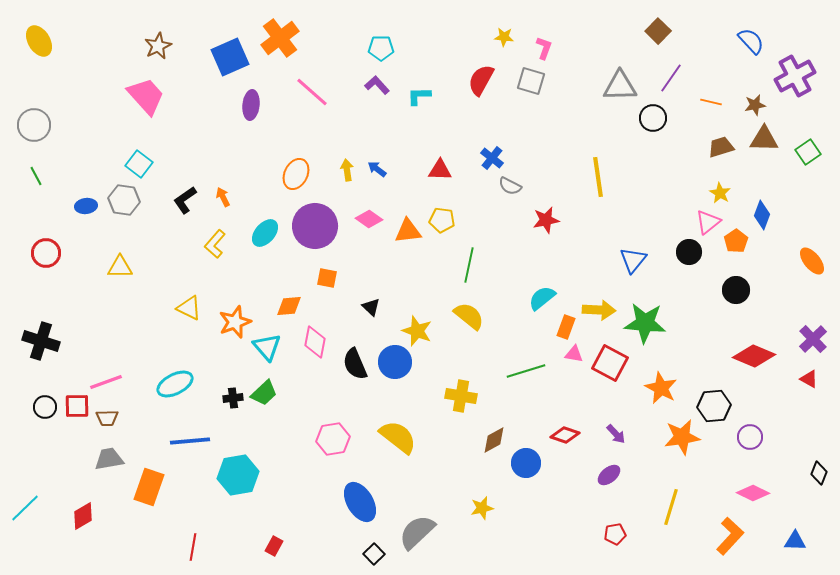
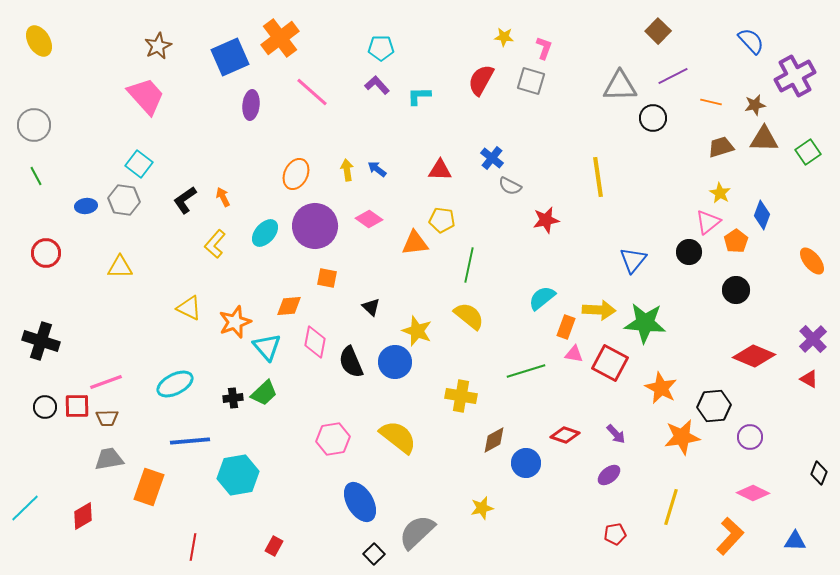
purple line at (671, 78): moved 2 px right, 2 px up; rotated 28 degrees clockwise
orange triangle at (408, 231): moved 7 px right, 12 px down
black semicircle at (355, 364): moved 4 px left, 2 px up
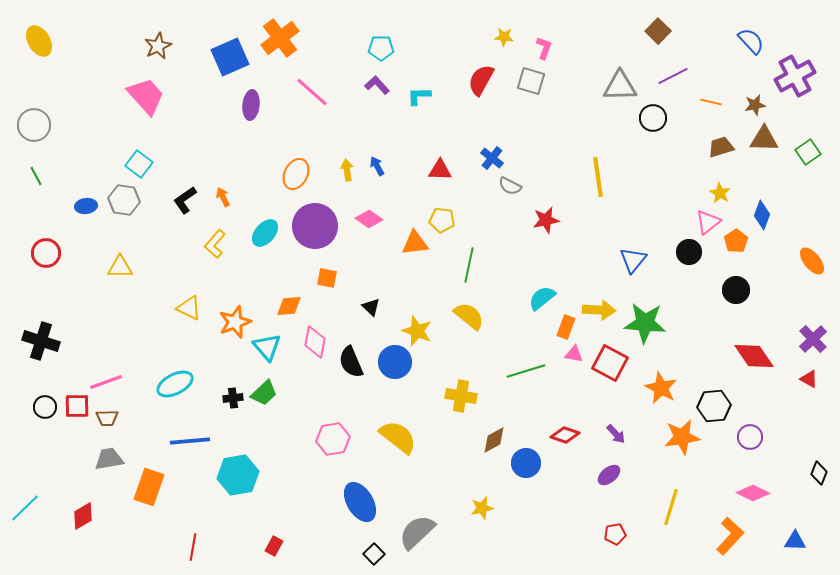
blue arrow at (377, 169): moved 3 px up; rotated 24 degrees clockwise
red diamond at (754, 356): rotated 33 degrees clockwise
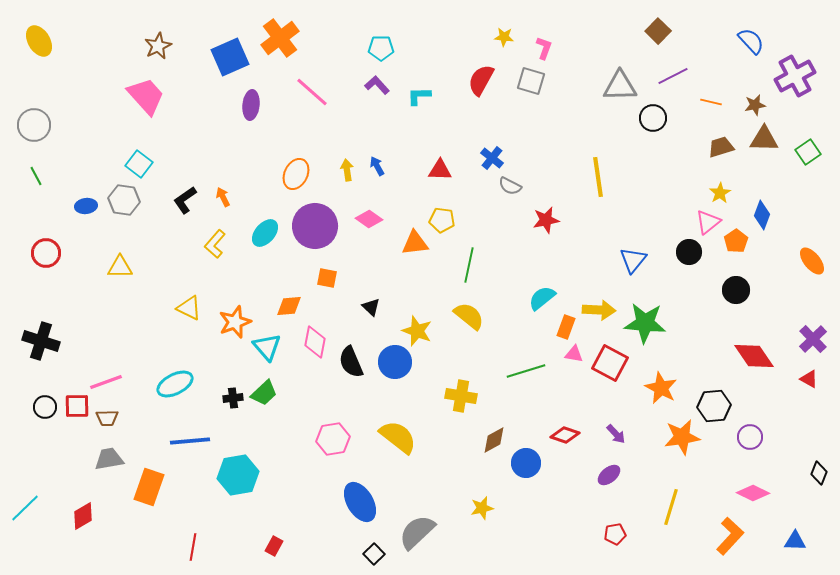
yellow star at (720, 193): rotated 10 degrees clockwise
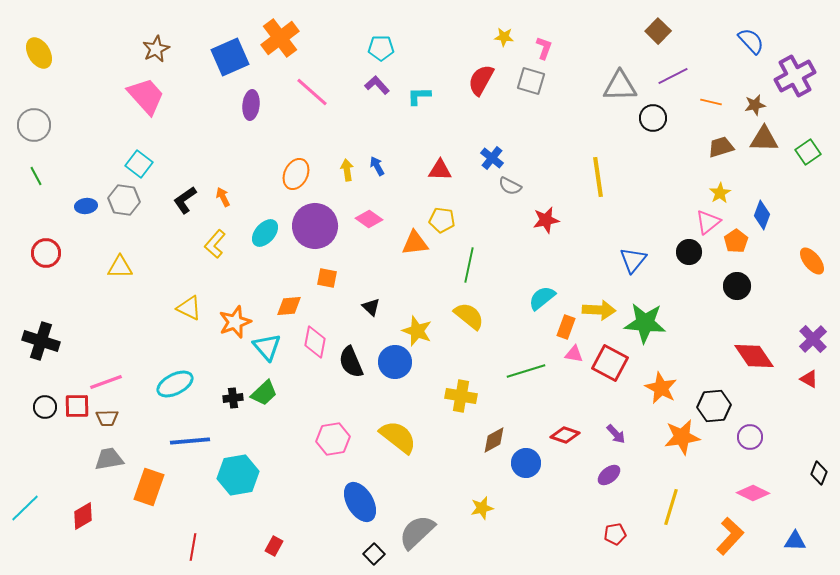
yellow ellipse at (39, 41): moved 12 px down
brown star at (158, 46): moved 2 px left, 3 px down
black circle at (736, 290): moved 1 px right, 4 px up
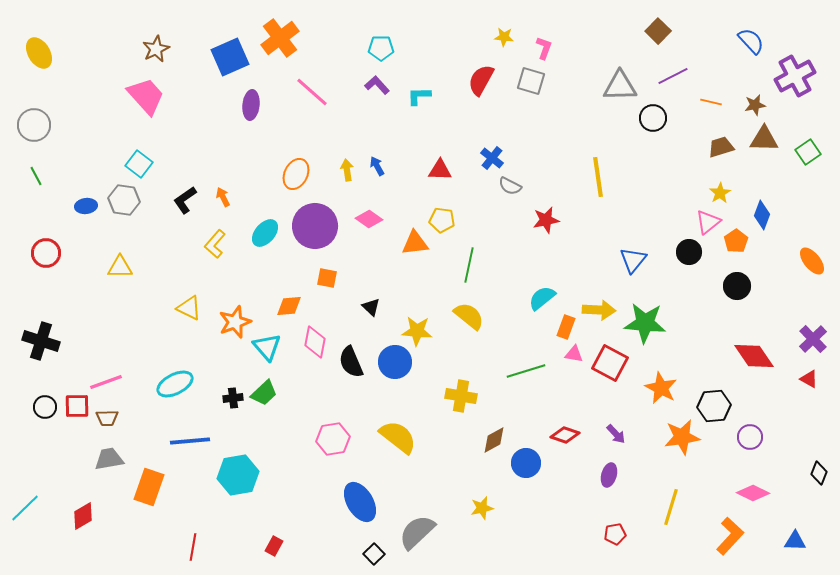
yellow star at (417, 331): rotated 16 degrees counterclockwise
purple ellipse at (609, 475): rotated 35 degrees counterclockwise
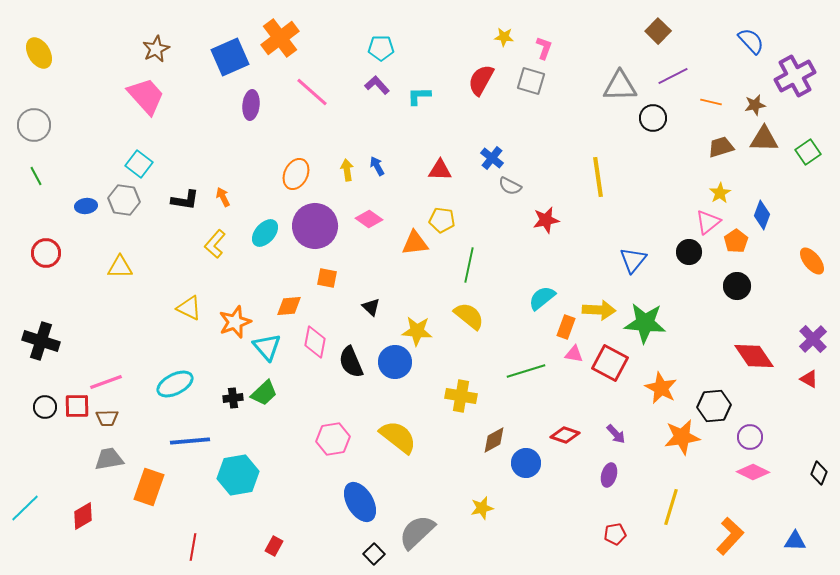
black L-shape at (185, 200): rotated 136 degrees counterclockwise
pink diamond at (753, 493): moved 21 px up
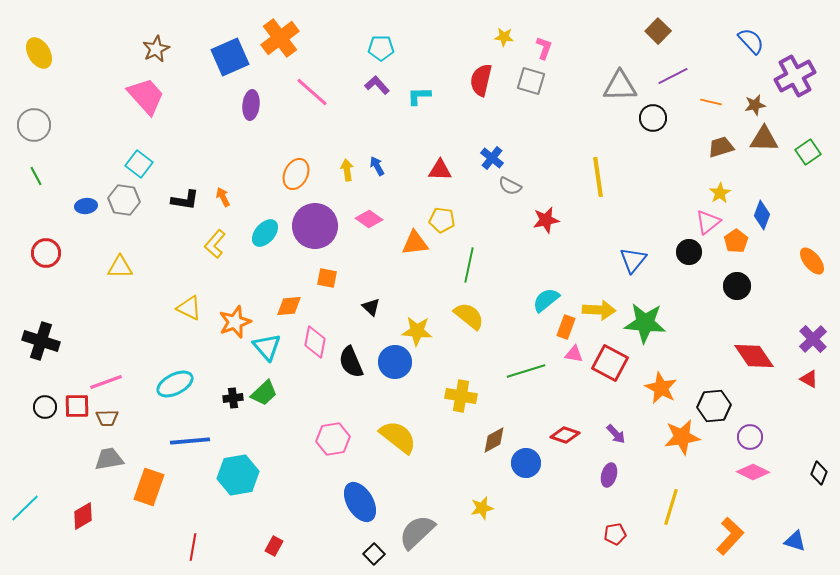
red semicircle at (481, 80): rotated 16 degrees counterclockwise
cyan semicircle at (542, 298): moved 4 px right, 2 px down
blue triangle at (795, 541): rotated 15 degrees clockwise
